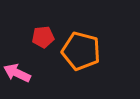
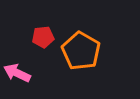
orange pentagon: rotated 15 degrees clockwise
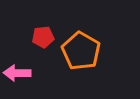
pink arrow: rotated 24 degrees counterclockwise
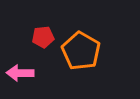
pink arrow: moved 3 px right
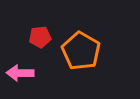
red pentagon: moved 3 px left
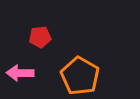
orange pentagon: moved 1 px left, 25 px down
